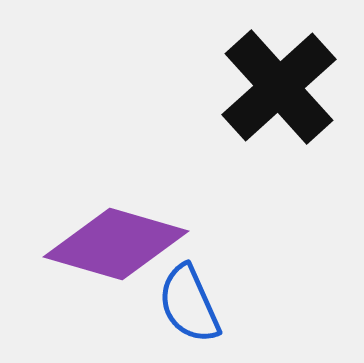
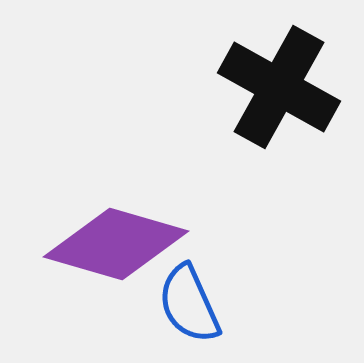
black cross: rotated 19 degrees counterclockwise
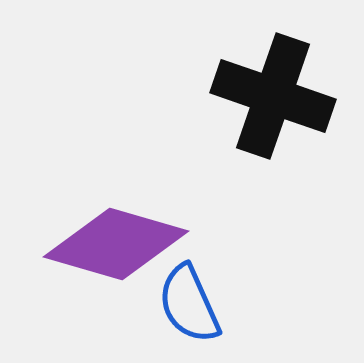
black cross: moved 6 px left, 9 px down; rotated 10 degrees counterclockwise
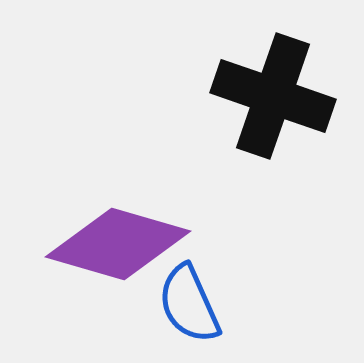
purple diamond: moved 2 px right
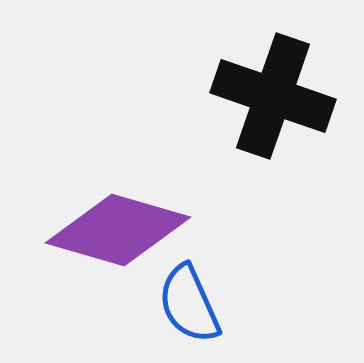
purple diamond: moved 14 px up
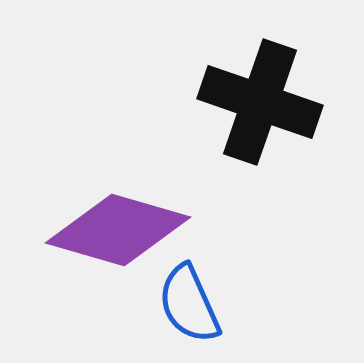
black cross: moved 13 px left, 6 px down
